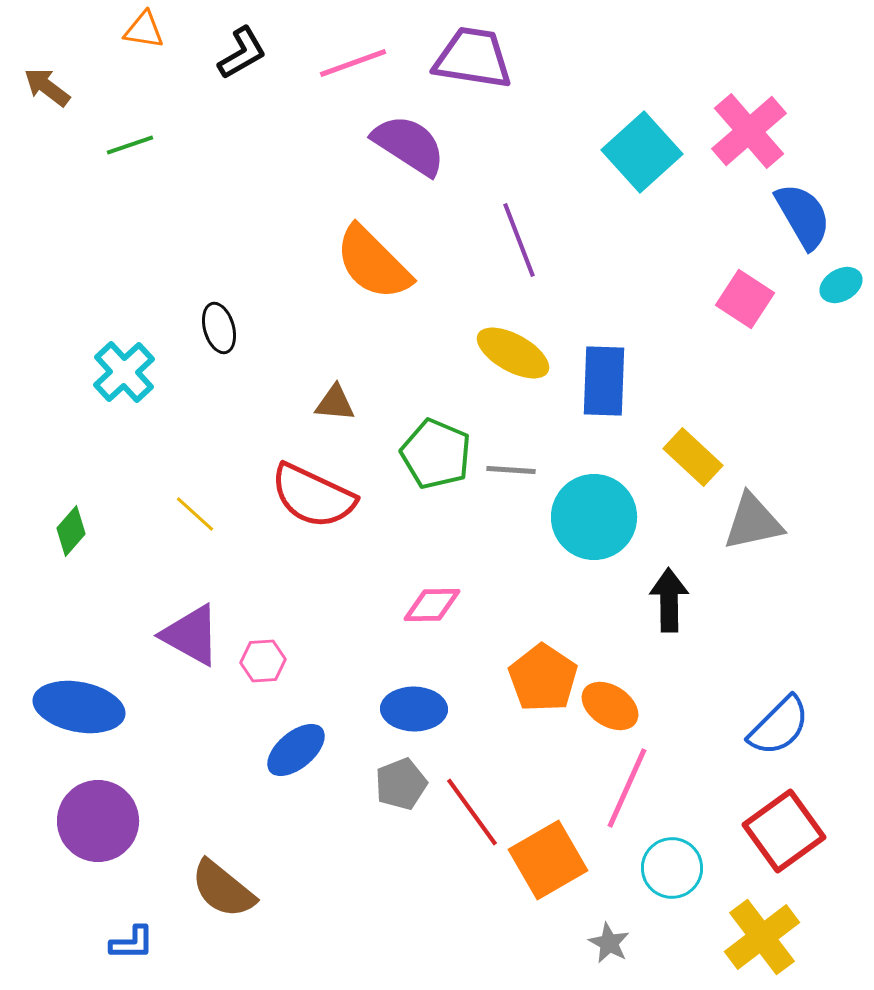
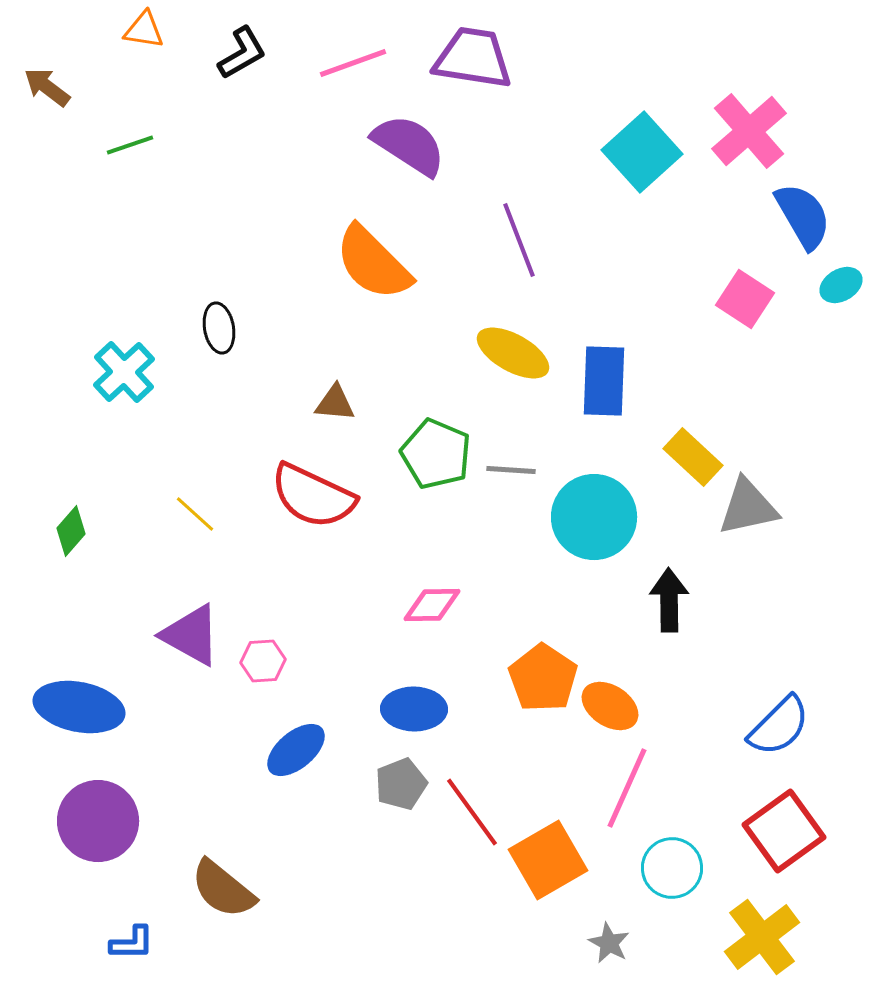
black ellipse at (219, 328): rotated 6 degrees clockwise
gray triangle at (753, 522): moved 5 px left, 15 px up
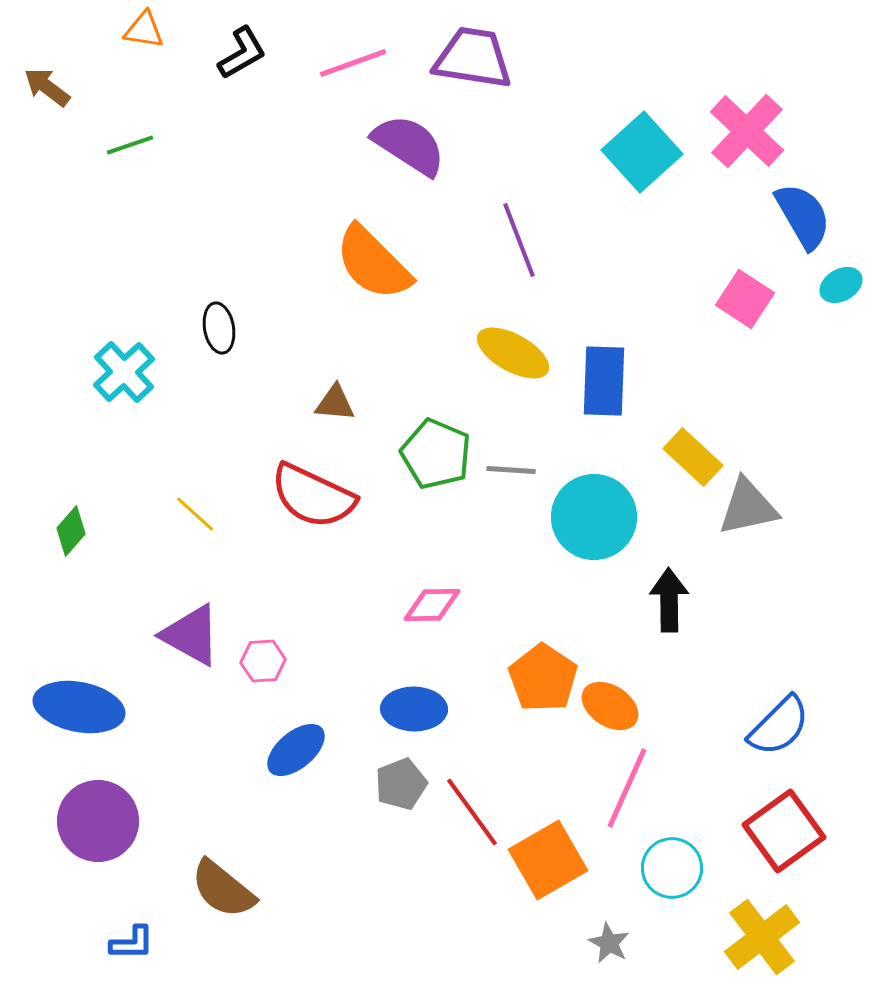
pink cross at (749, 131): moved 2 px left; rotated 6 degrees counterclockwise
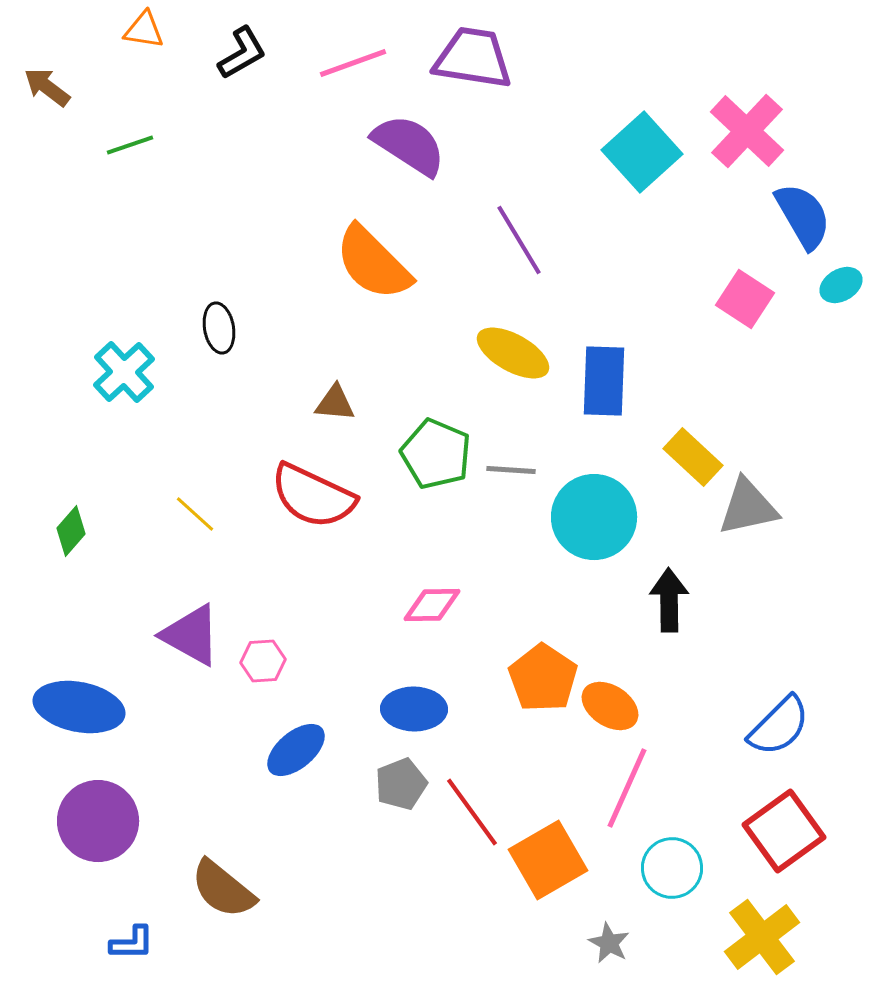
purple line at (519, 240): rotated 10 degrees counterclockwise
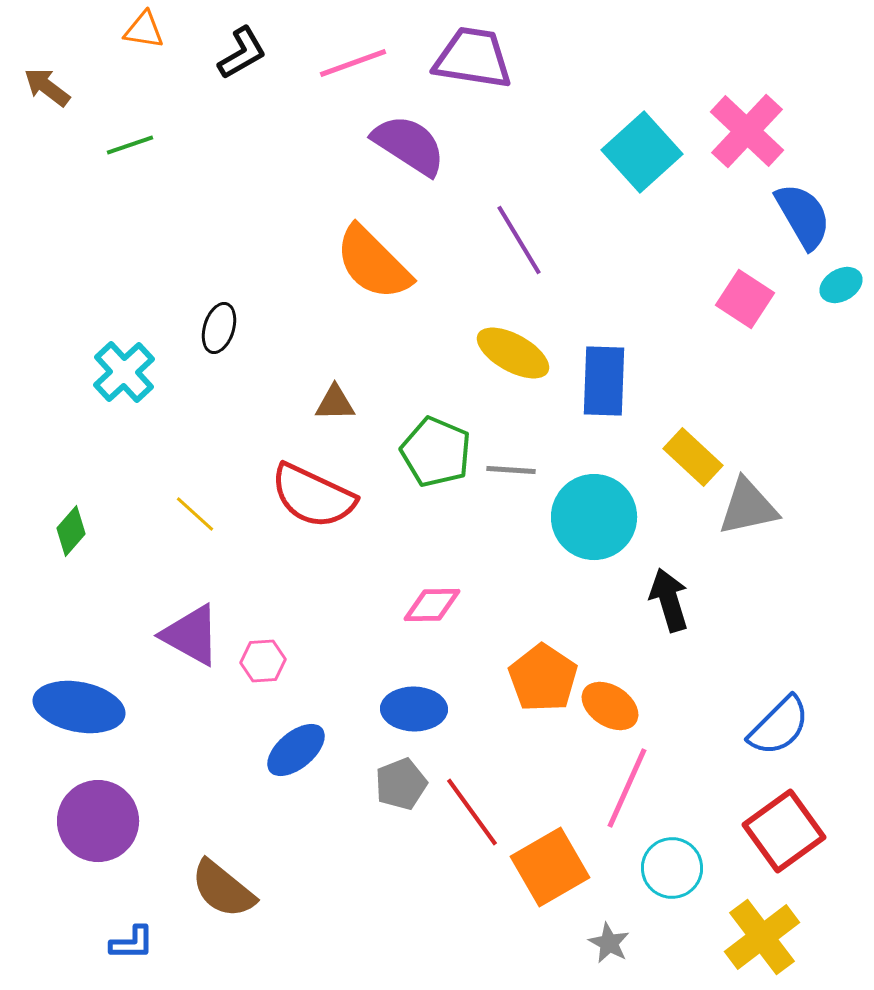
black ellipse at (219, 328): rotated 27 degrees clockwise
brown triangle at (335, 403): rotated 6 degrees counterclockwise
green pentagon at (436, 454): moved 2 px up
black arrow at (669, 600): rotated 16 degrees counterclockwise
orange square at (548, 860): moved 2 px right, 7 px down
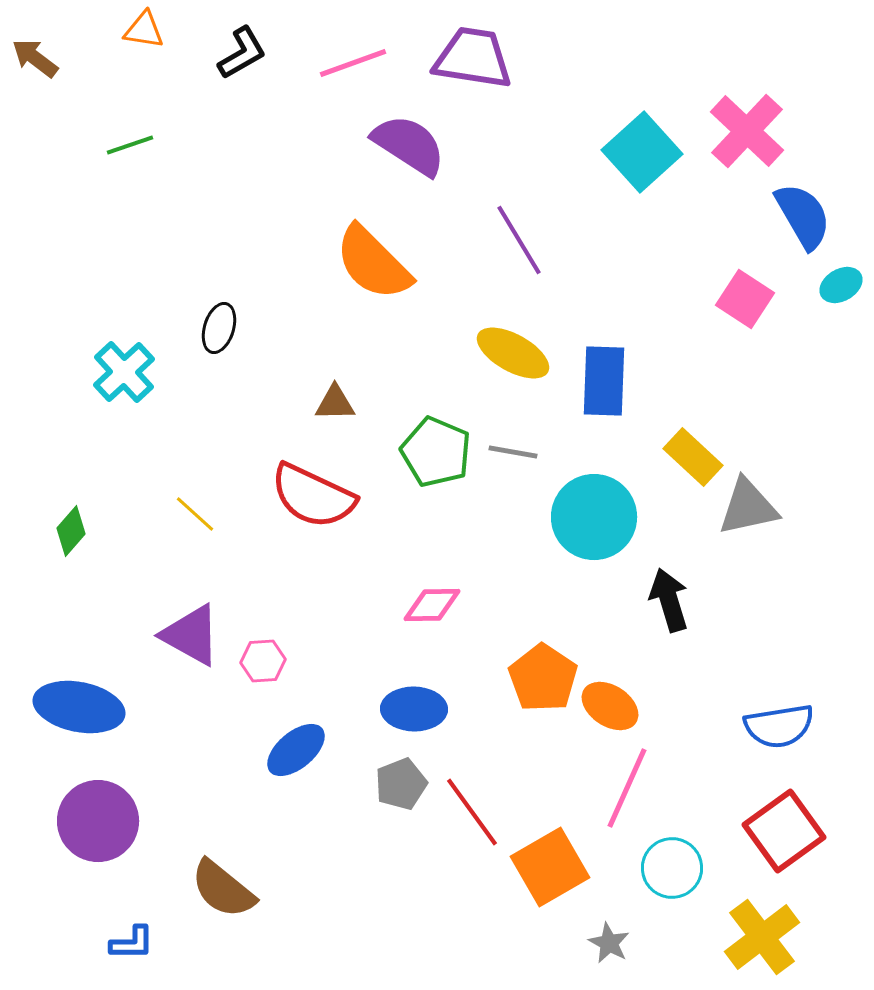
brown arrow at (47, 87): moved 12 px left, 29 px up
gray line at (511, 470): moved 2 px right, 18 px up; rotated 6 degrees clockwise
blue semicircle at (779, 726): rotated 36 degrees clockwise
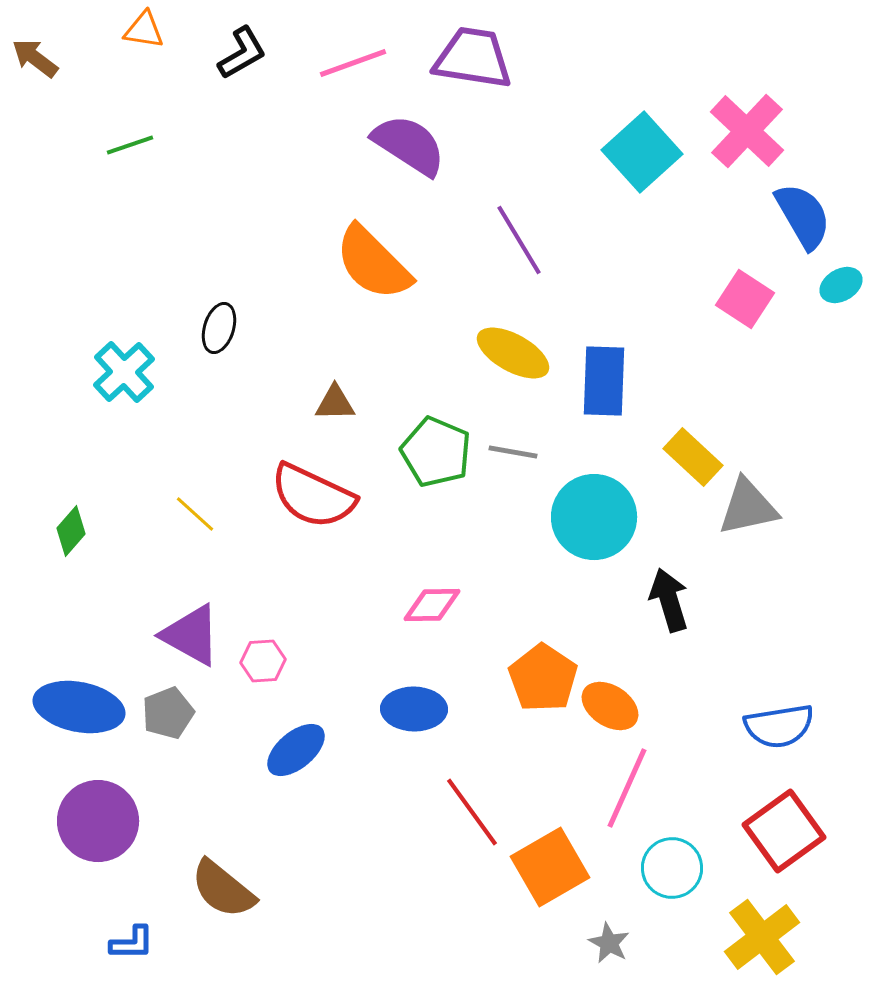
gray pentagon at (401, 784): moved 233 px left, 71 px up
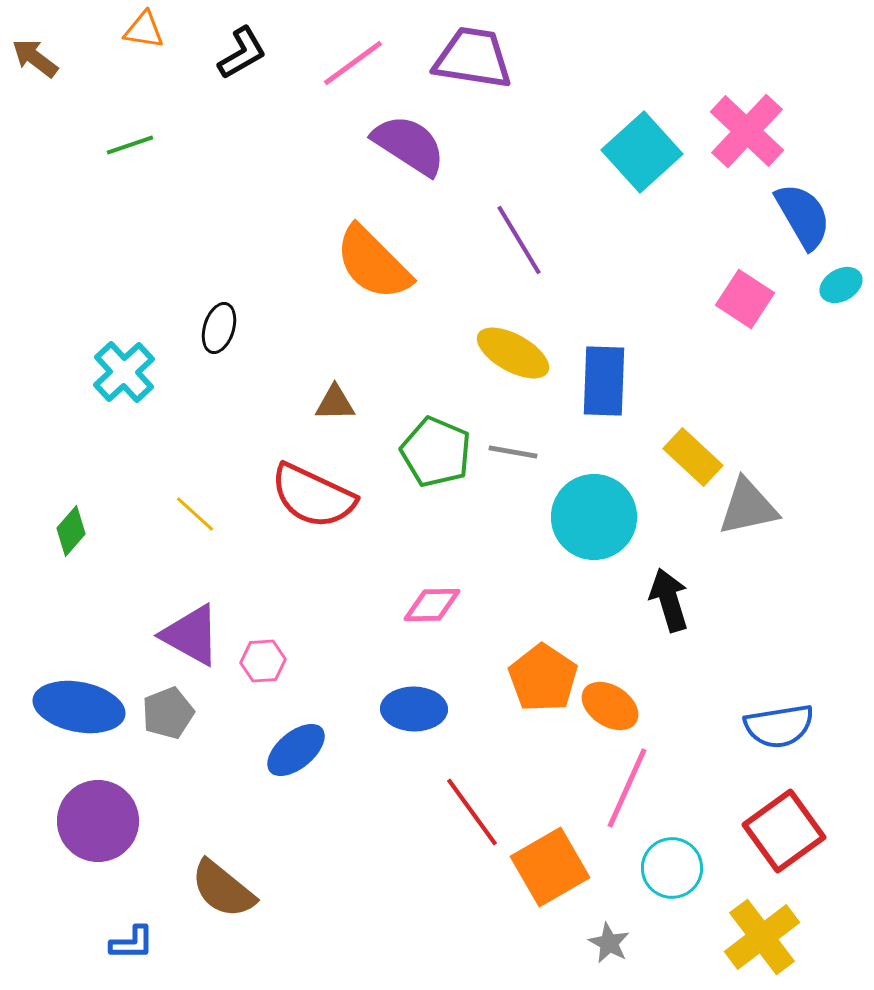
pink line at (353, 63): rotated 16 degrees counterclockwise
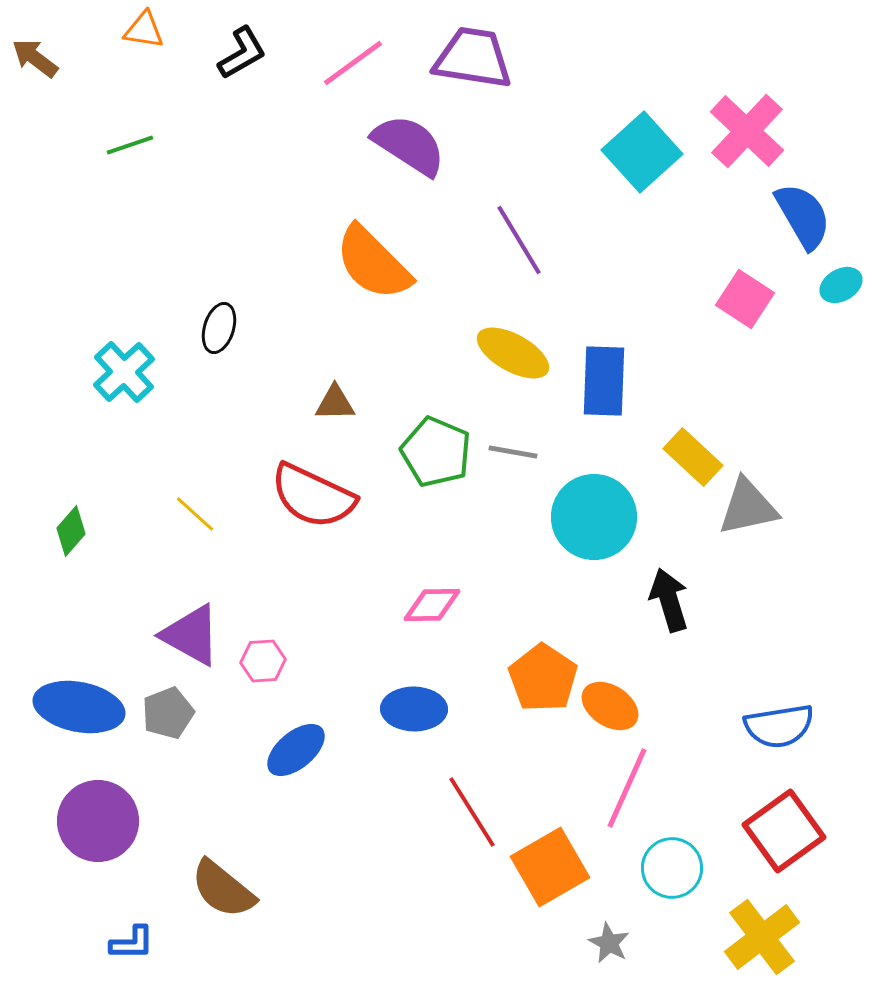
red line at (472, 812): rotated 4 degrees clockwise
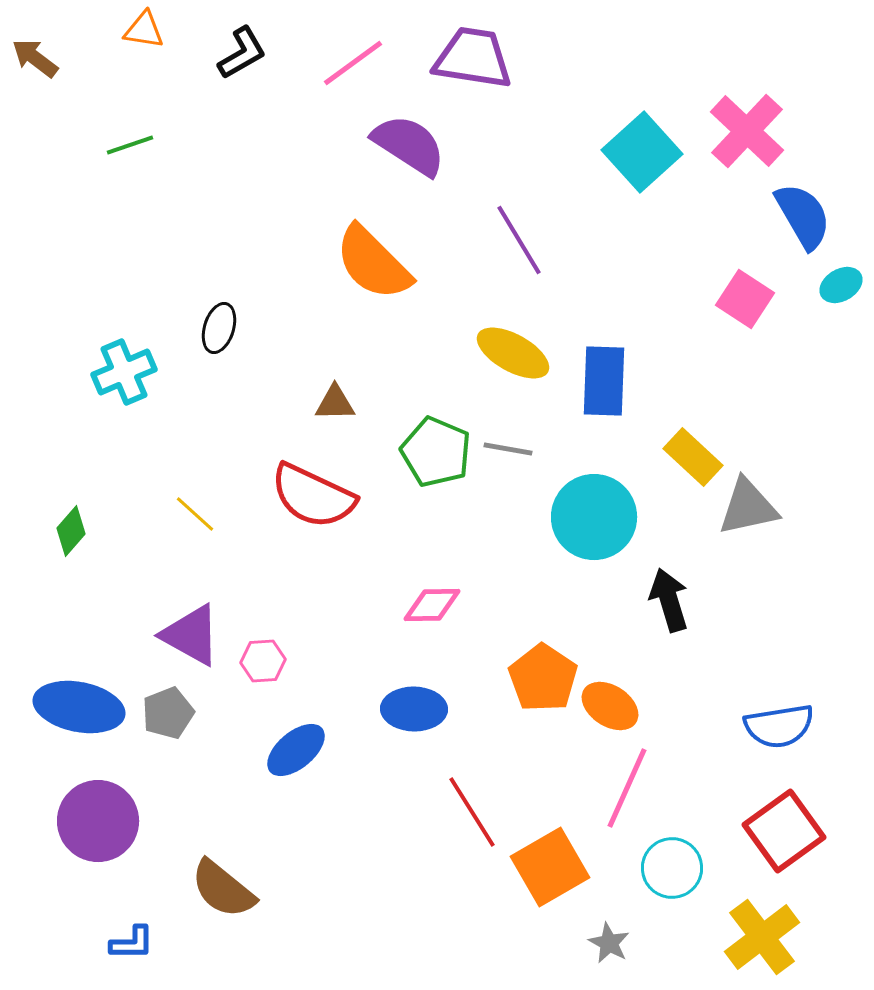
cyan cross at (124, 372): rotated 20 degrees clockwise
gray line at (513, 452): moved 5 px left, 3 px up
